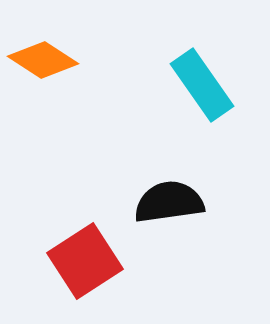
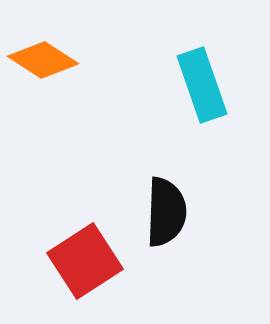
cyan rectangle: rotated 16 degrees clockwise
black semicircle: moved 3 px left, 10 px down; rotated 100 degrees clockwise
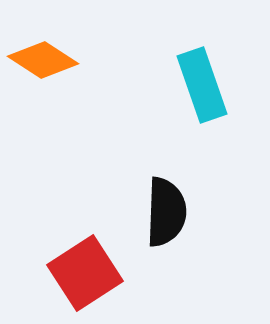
red square: moved 12 px down
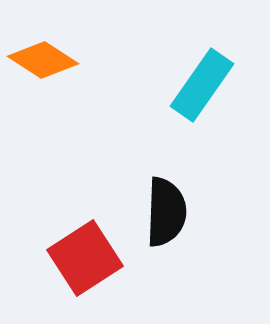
cyan rectangle: rotated 54 degrees clockwise
red square: moved 15 px up
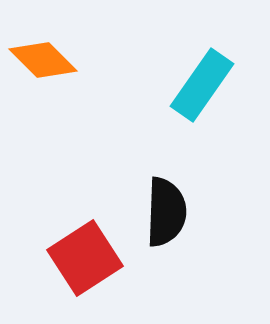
orange diamond: rotated 12 degrees clockwise
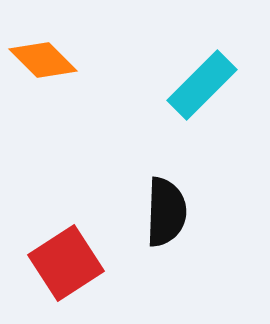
cyan rectangle: rotated 10 degrees clockwise
red square: moved 19 px left, 5 px down
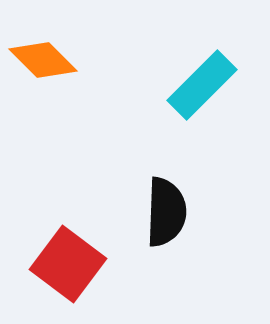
red square: moved 2 px right, 1 px down; rotated 20 degrees counterclockwise
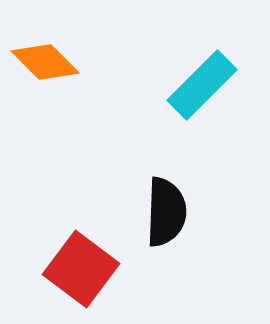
orange diamond: moved 2 px right, 2 px down
red square: moved 13 px right, 5 px down
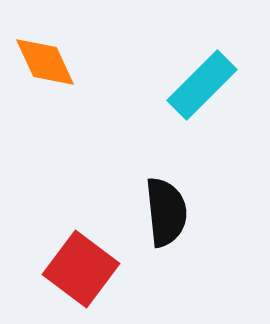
orange diamond: rotated 20 degrees clockwise
black semicircle: rotated 8 degrees counterclockwise
